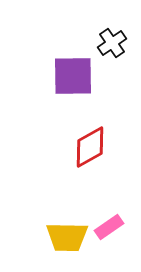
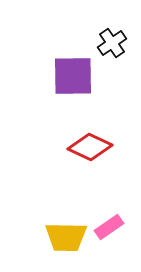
red diamond: rotated 54 degrees clockwise
yellow trapezoid: moved 1 px left
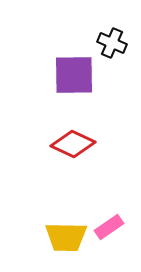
black cross: rotated 32 degrees counterclockwise
purple square: moved 1 px right, 1 px up
red diamond: moved 17 px left, 3 px up
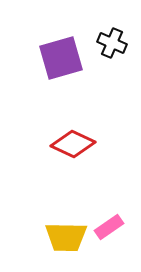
purple square: moved 13 px left, 17 px up; rotated 15 degrees counterclockwise
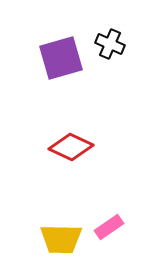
black cross: moved 2 px left, 1 px down
red diamond: moved 2 px left, 3 px down
yellow trapezoid: moved 5 px left, 2 px down
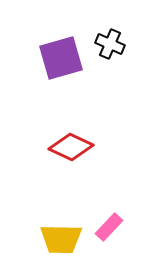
pink rectangle: rotated 12 degrees counterclockwise
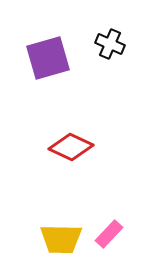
purple square: moved 13 px left
pink rectangle: moved 7 px down
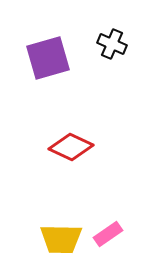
black cross: moved 2 px right
pink rectangle: moved 1 px left; rotated 12 degrees clockwise
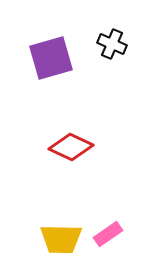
purple square: moved 3 px right
